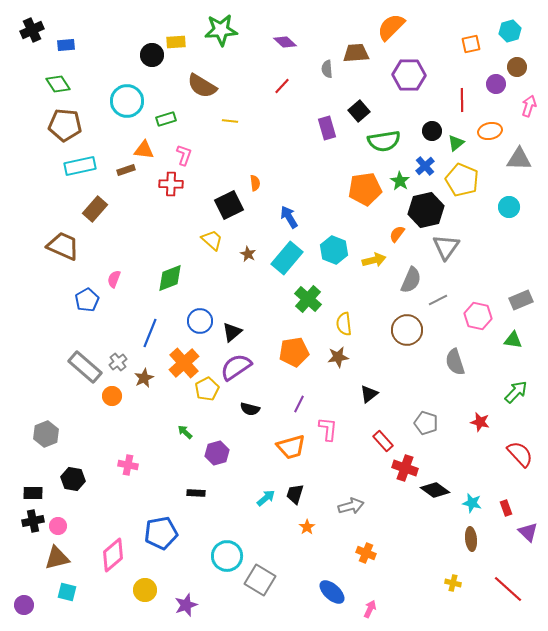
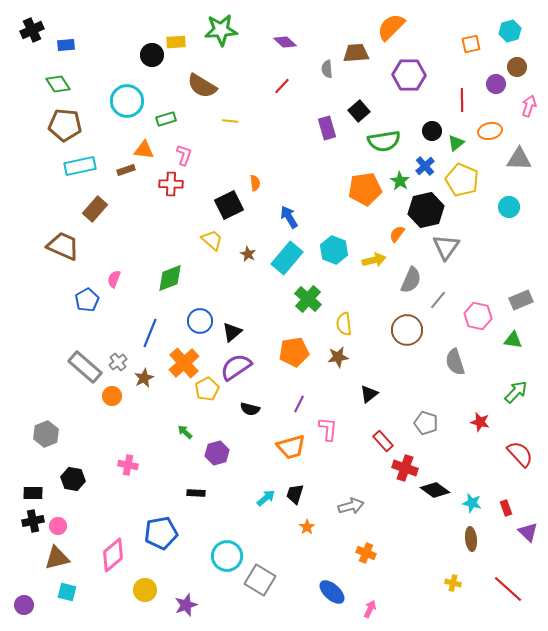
gray line at (438, 300): rotated 24 degrees counterclockwise
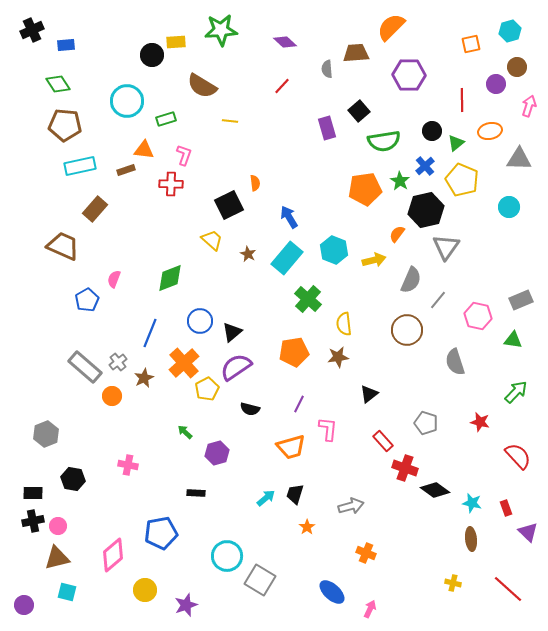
red semicircle at (520, 454): moved 2 px left, 2 px down
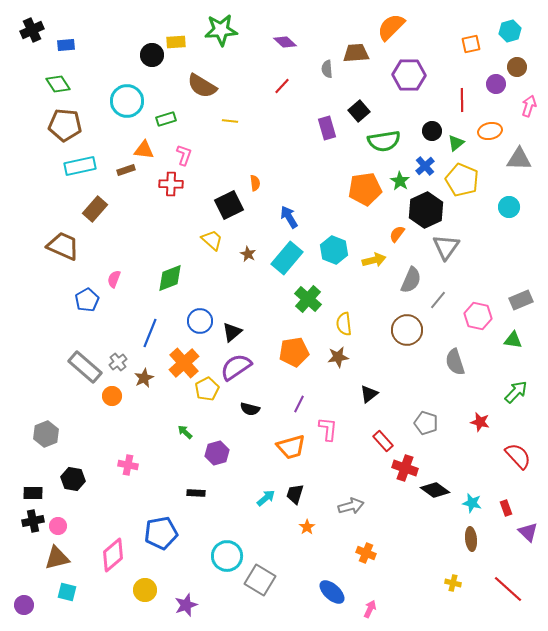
black hexagon at (426, 210): rotated 12 degrees counterclockwise
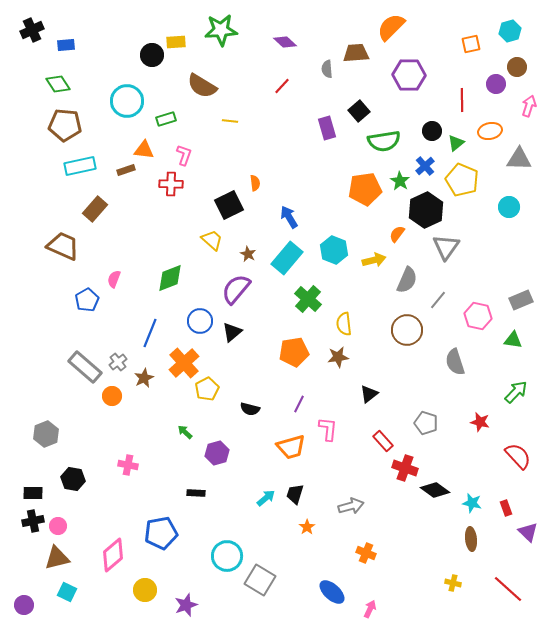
gray semicircle at (411, 280): moved 4 px left
purple semicircle at (236, 367): moved 78 px up; rotated 16 degrees counterclockwise
cyan square at (67, 592): rotated 12 degrees clockwise
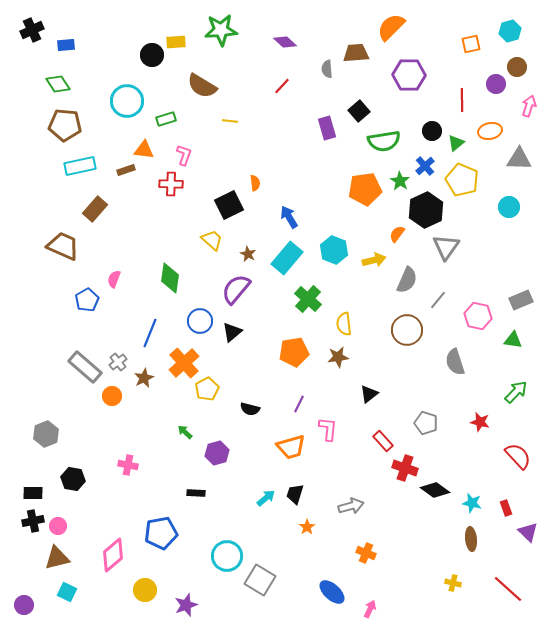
green diamond at (170, 278): rotated 60 degrees counterclockwise
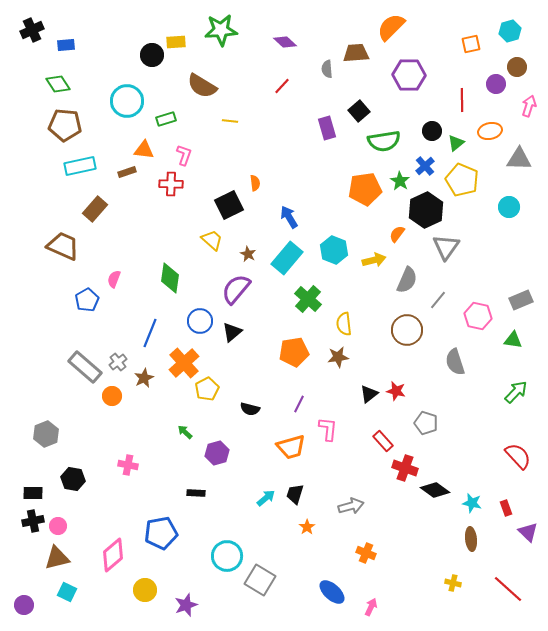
brown rectangle at (126, 170): moved 1 px right, 2 px down
red star at (480, 422): moved 84 px left, 31 px up
pink arrow at (370, 609): moved 1 px right, 2 px up
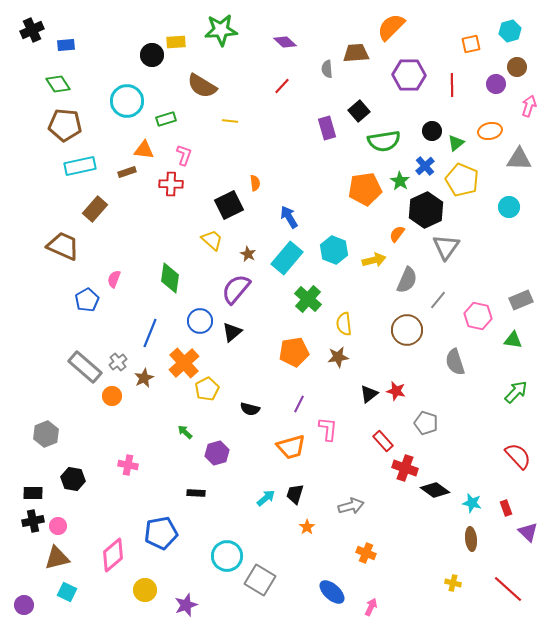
red line at (462, 100): moved 10 px left, 15 px up
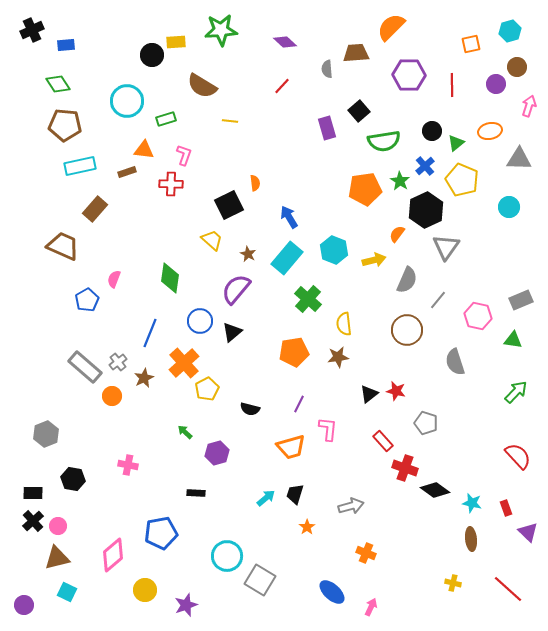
black cross at (33, 521): rotated 30 degrees counterclockwise
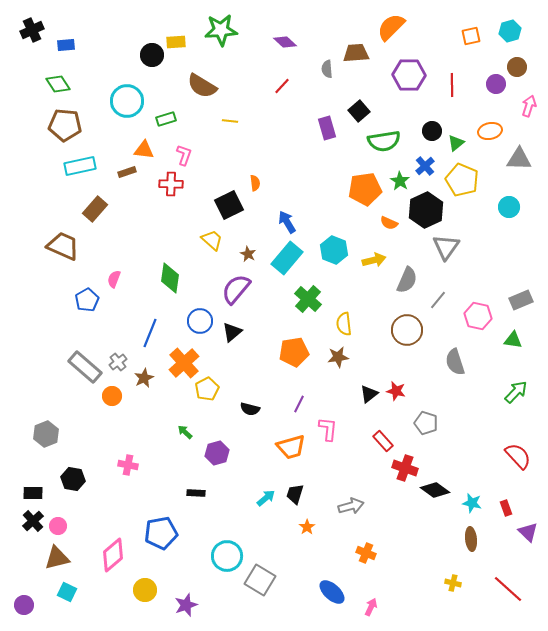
orange square at (471, 44): moved 8 px up
blue arrow at (289, 217): moved 2 px left, 5 px down
orange semicircle at (397, 234): moved 8 px left, 11 px up; rotated 102 degrees counterclockwise
